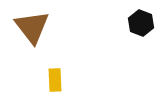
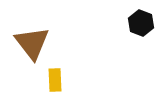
brown triangle: moved 16 px down
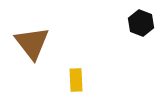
yellow rectangle: moved 21 px right
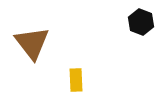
black hexagon: moved 1 px up
